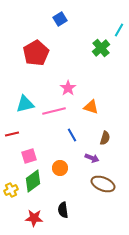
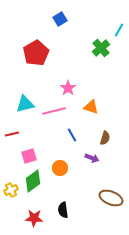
brown ellipse: moved 8 px right, 14 px down
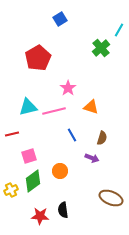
red pentagon: moved 2 px right, 5 px down
cyan triangle: moved 3 px right, 3 px down
brown semicircle: moved 3 px left
orange circle: moved 3 px down
red star: moved 6 px right, 2 px up
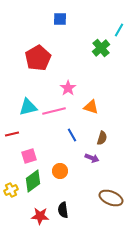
blue square: rotated 32 degrees clockwise
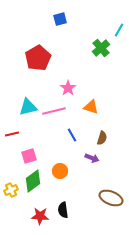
blue square: rotated 16 degrees counterclockwise
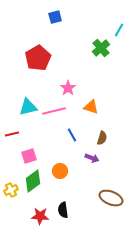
blue square: moved 5 px left, 2 px up
